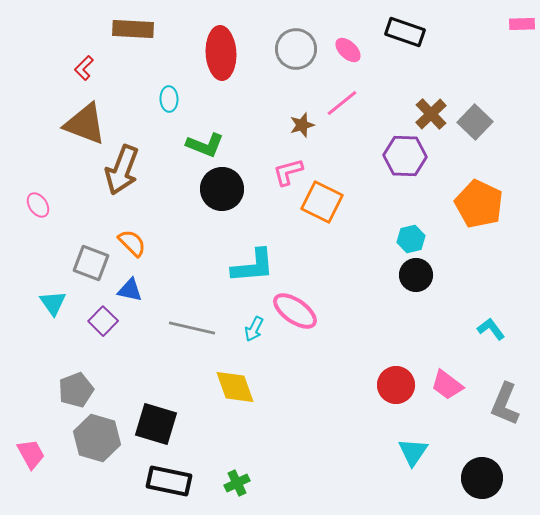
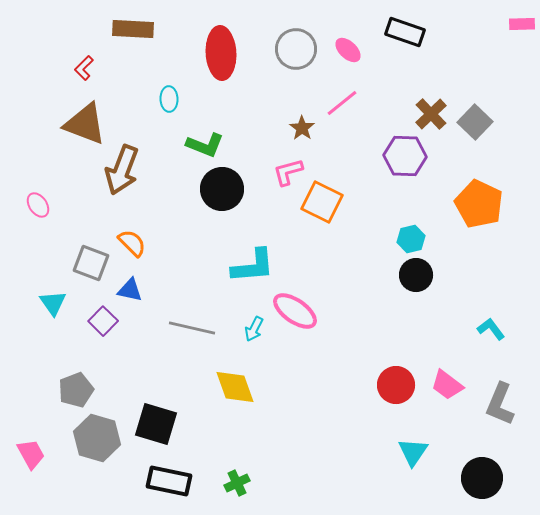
brown star at (302, 125): moved 3 px down; rotated 20 degrees counterclockwise
gray L-shape at (505, 404): moved 5 px left
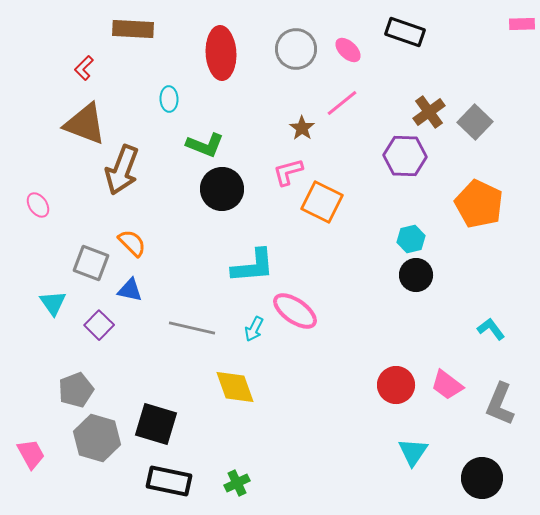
brown cross at (431, 114): moved 2 px left, 2 px up; rotated 8 degrees clockwise
purple square at (103, 321): moved 4 px left, 4 px down
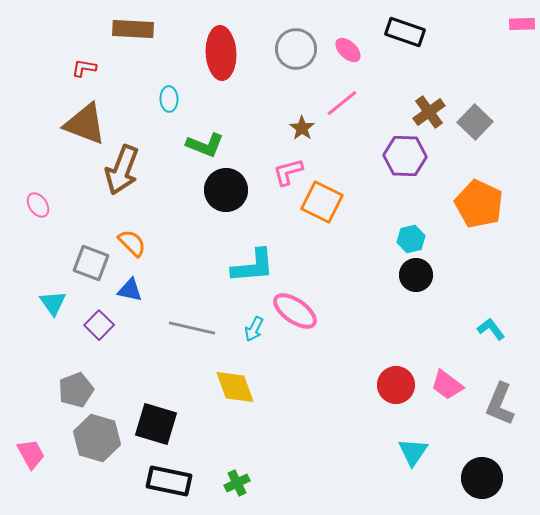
red L-shape at (84, 68): rotated 55 degrees clockwise
black circle at (222, 189): moved 4 px right, 1 px down
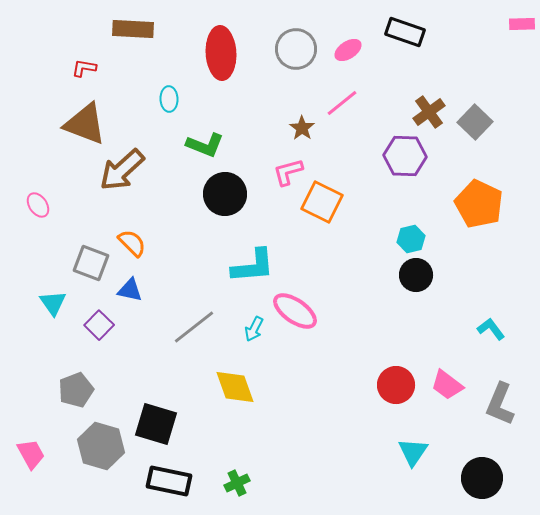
pink ellipse at (348, 50): rotated 76 degrees counterclockwise
brown arrow at (122, 170): rotated 27 degrees clockwise
black circle at (226, 190): moved 1 px left, 4 px down
gray line at (192, 328): moved 2 px right, 1 px up; rotated 51 degrees counterclockwise
gray hexagon at (97, 438): moved 4 px right, 8 px down
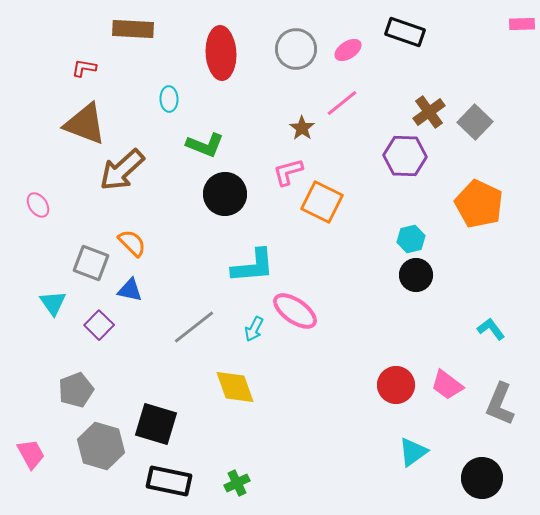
cyan triangle at (413, 452): rotated 20 degrees clockwise
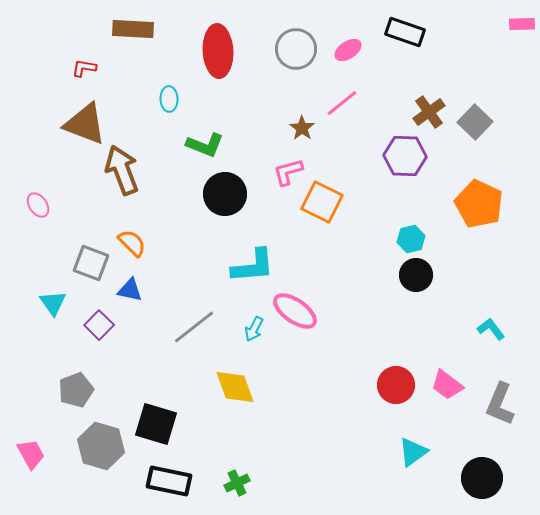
red ellipse at (221, 53): moved 3 px left, 2 px up
brown arrow at (122, 170): rotated 111 degrees clockwise
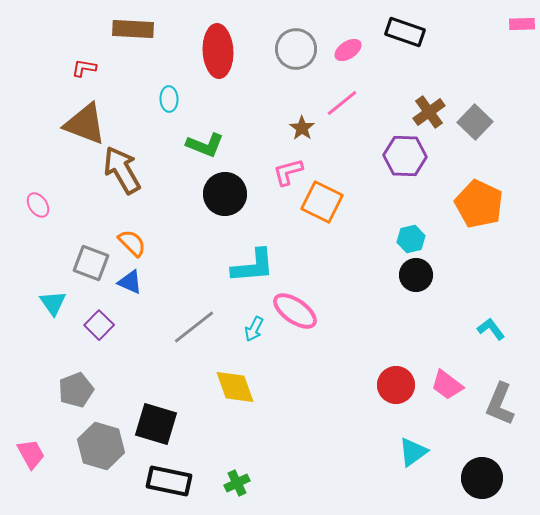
brown arrow at (122, 170): rotated 9 degrees counterclockwise
blue triangle at (130, 290): moved 8 px up; rotated 12 degrees clockwise
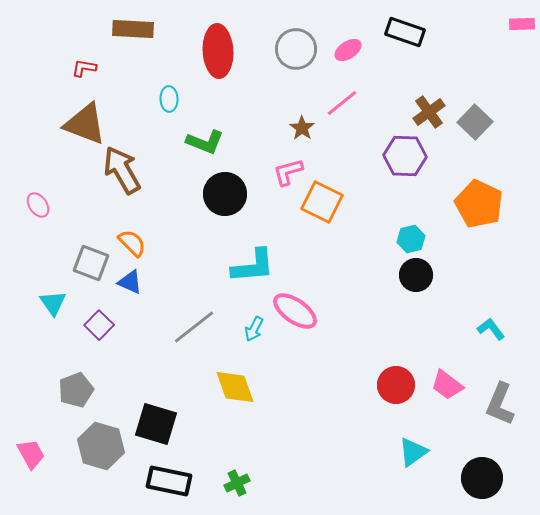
green L-shape at (205, 145): moved 3 px up
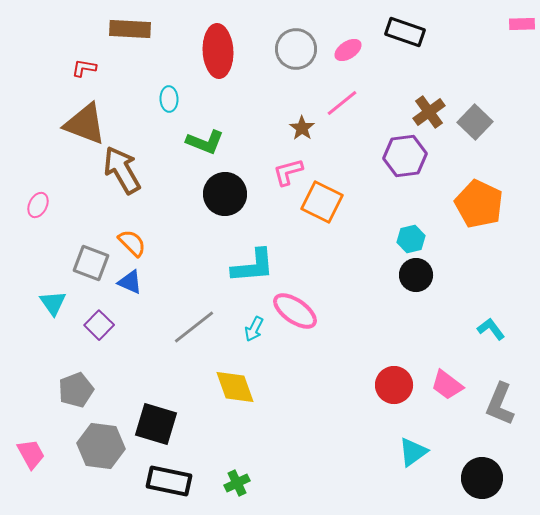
brown rectangle at (133, 29): moved 3 px left
purple hexagon at (405, 156): rotated 9 degrees counterclockwise
pink ellipse at (38, 205): rotated 60 degrees clockwise
red circle at (396, 385): moved 2 px left
gray hexagon at (101, 446): rotated 9 degrees counterclockwise
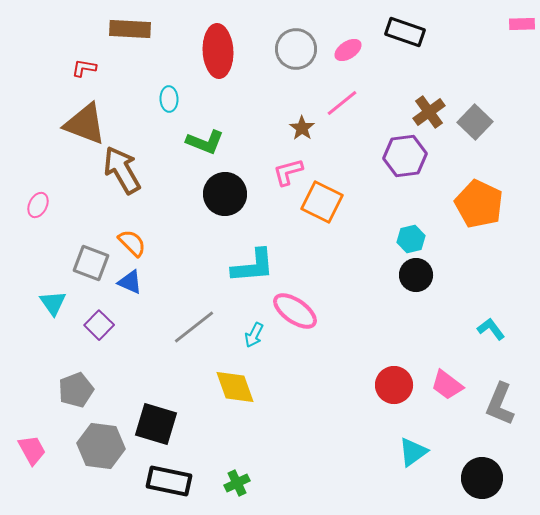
cyan arrow at (254, 329): moved 6 px down
pink trapezoid at (31, 454): moved 1 px right, 4 px up
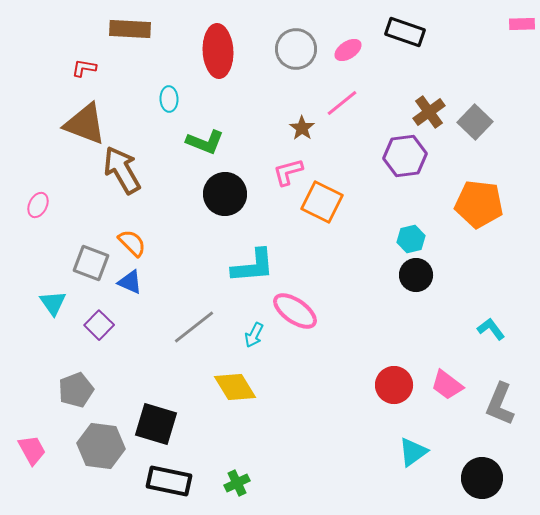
orange pentagon at (479, 204): rotated 18 degrees counterclockwise
yellow diamond at (235, 387): rotated 12 degrees counterclockwise
